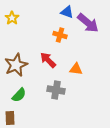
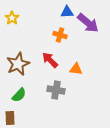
blue triangle: rotated 24 degrees counterclockwise
red arrow: moved 2 px right
brown star: moved 2 px right, 1 px up
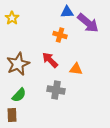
brown rectangle: moved 2 px right, 3 px up
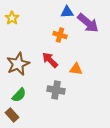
brown rectangle: rotated 40 degrees counterclockwise
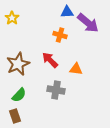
brown rectangle: moved 3 px right, 1 px down; rotated 24 degrees clockwise
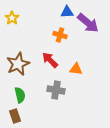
green semicircle: moved 1 px right; rotated 56 degrees counterclockwise
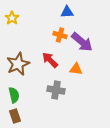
purple arrow: moved 6 px left, 19 px down
green semicircle: moved 6 px left
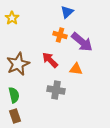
blue triangle: rotated 40 degrees counterclockwise
